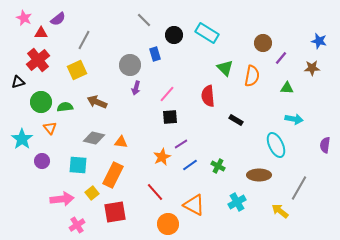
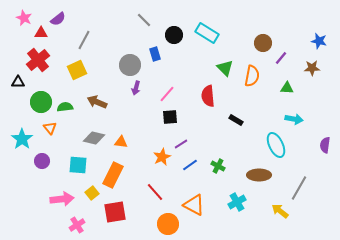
black triangle at (18, 82): rotated 16 degrees clockwise
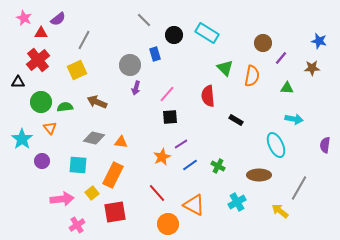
red line at (155, 192): moved 2 px right, 1 px down
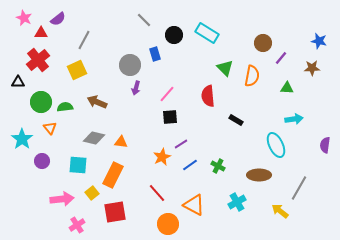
cyan arrow at (294, 119): rotated 18 degrees counterclockwise
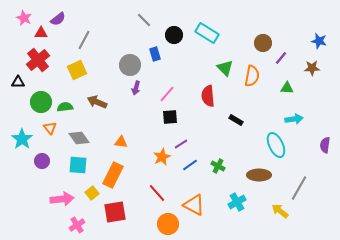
gray diamond at (94, 138): moved 15 px left; rotated 40 degrees clockwise
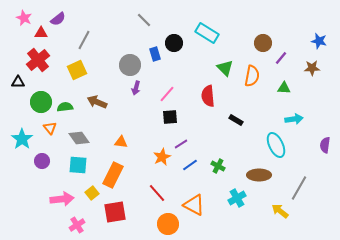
black circle at (174, 35): moved 8 px down
green triangle at (287, 88): moved 3 px left
cyan cross at (237, 202): moved 4 px up
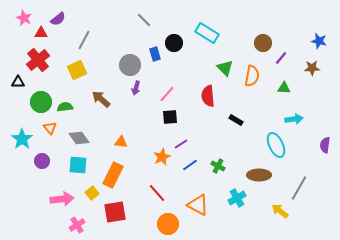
brown arrow at (97, 102): moved 4 px right, 3 px up; rotated 18 degrees clockwise
orange triangle at (194, 205): moved 4 px right
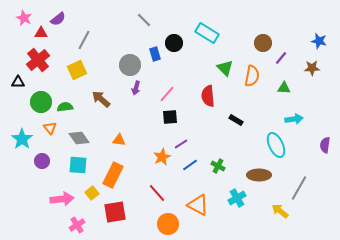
orange triangle at (121, 142): moved 2 px left, 2 px up
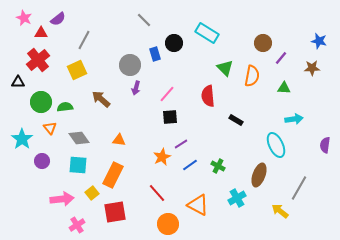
brown ellipse at (259, 175): rotated 70 degrees counterclockwise
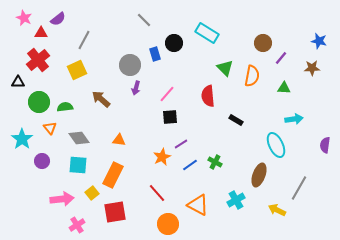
green circle at (41, 102): moved 2 px left
green cross at (218, 166): moved 3 px left, 4 px up
cyan cross at (237, 198): moved 1 px left, 2 px down
yellow arrow at (280, 211): moved 3 px left, 1 px up; rotated 12 degrees counterclockwise
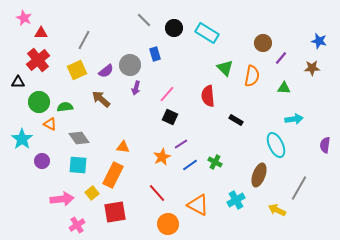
purple semicircle at (58, 19): moved 48 px right, 52 px down
black circle at (174, 43): moved 15 px up
black square at (170, 117): rotated 28 degrees clockwise
orange triangle at (50, 128): moved 4 px up; rotated 24 degrees counterclockwise
orange triangle at (119, 140): moved 4 px right, 7 px down
